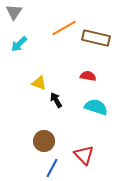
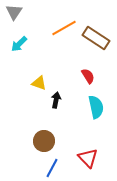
brown rectangle: rotated 20 degrees clockwise
red semicircle: rotated 49 degrees clockwise
black arrow: rotated 42 degrees clockwise
cyan semicircle: rotated 60 degrees clockwise
red triangle: moved 4 px right, 3 px down
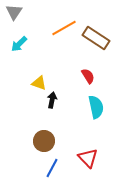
black arrow: moved 4 px left
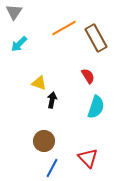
brown rectangle: rotated 28 degrees clockwise
cyan semicircle: rotated 30 degrees clockwise
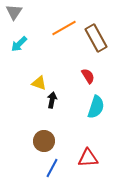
red triangle: rotated 50 degrees counterclockwise
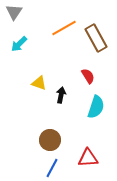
black arrow: moved 9 px right, 5 px up
brown circle: moved 6 px right, 1 px up
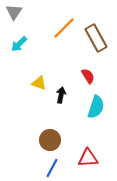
orange line: rotated 15 degrees counterclockwise
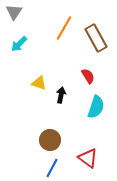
orange line: rotated 15 degrees counterclockwise
red triangle: rotated 40 degrees clockwise
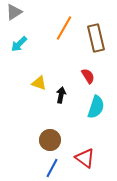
gray triangle: rotated 24 degrees clockwise
brown rectangle: rotated 16 degrees clockwise
red triangle: moved 3 px left
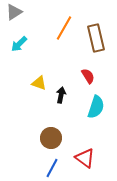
brown circle: moved 1 px right, 2 px up
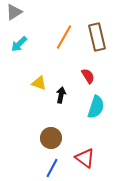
orange line: moved 9 px down
brown rectangle: moved 1 px right, 1 px up
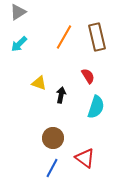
gray triangle: moved 4 px right
brown circle: moved 2 px right
